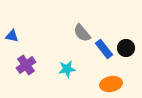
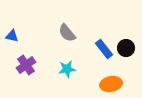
gray semicircle: moved 15 px left
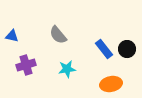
gray semicircle: moved 9 px left, 2 px down
black circle: moved 1 px right, 1 px down
purple cross: rotated 18 degrees clockwise
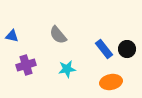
orange ellipse: moved 2 px up
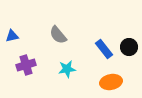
blue triangle: rotated 24 degrees counterclockwise
black circle: moved 2 px right, 2 px up
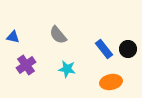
blue triangle: moved 1 px right, 1 px down; rotated 24 degrees clockwise
black circle: moved 1 px left, 2 px down
purple cross: rotated 18 degrees counterclockwise
cyan star: rotated 18 degrees clockwise
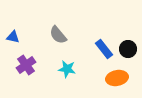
orange ellipse: moved 6 px right, 4 px up
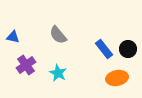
cyan star: moved 9 px left, 4 px down; rotated 18 degrees clockwise
